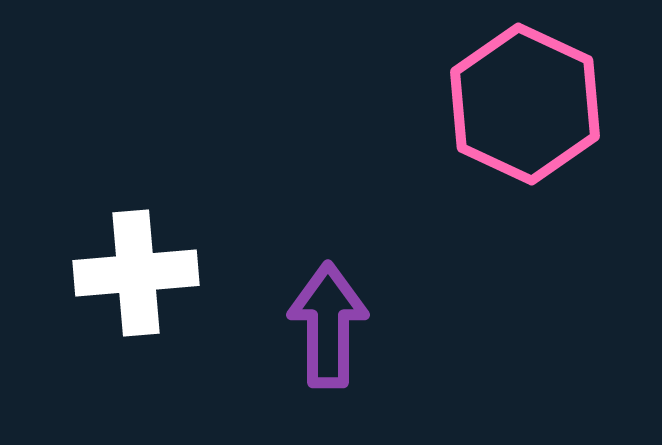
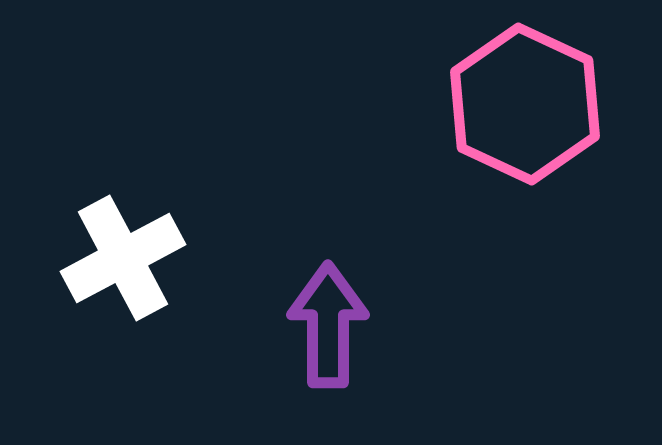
white cross: moved 13 px left, 15 px up; rotated 23 degrees counterclockwise
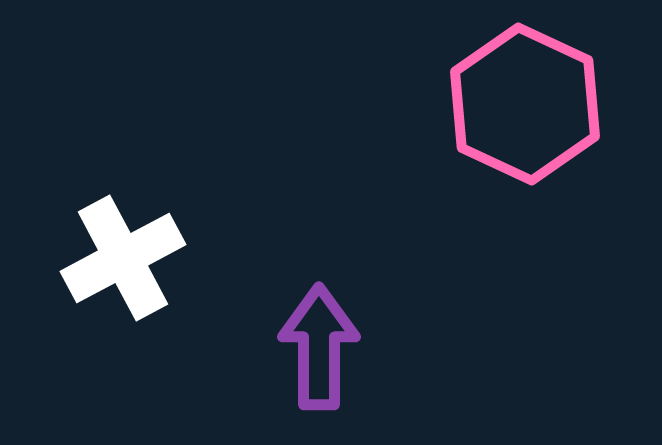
purple arrow: moved 9 px left, 22 px down
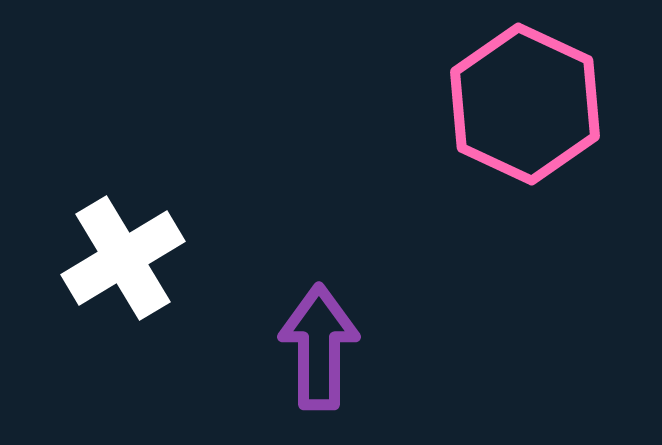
white cross: rotated 3 degrees counterclockwise
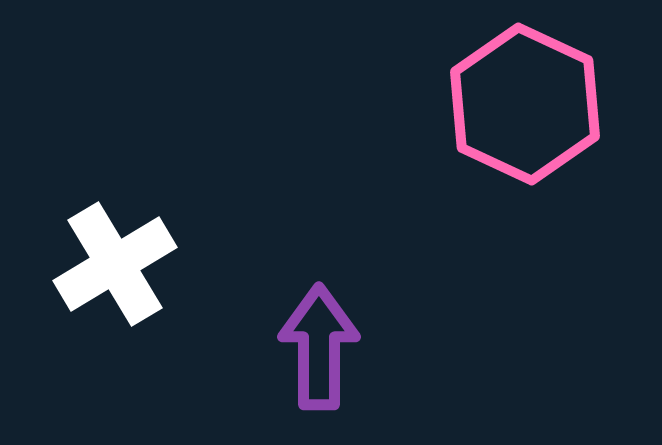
white cross: moved 8 px left, 6 px down
